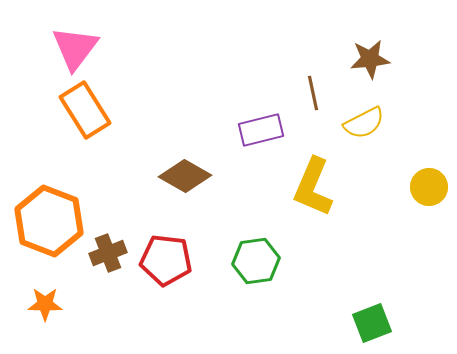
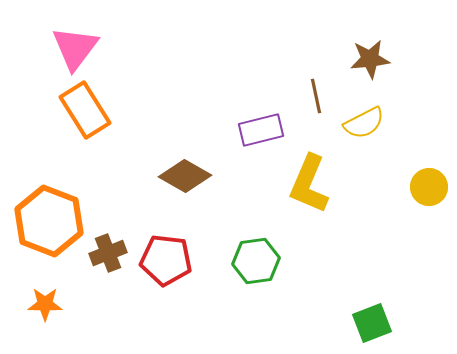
brown line: moved 3 px right, 3 px down
yellow L-shape: moved 4 px left, 3 px up
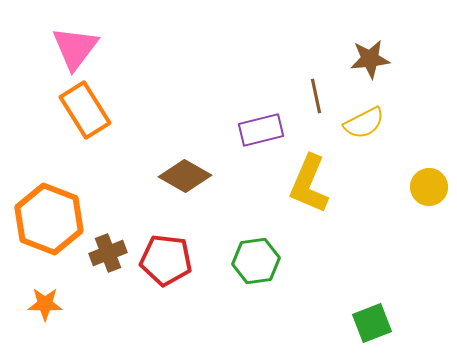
orange hexagon: moved 2 px up
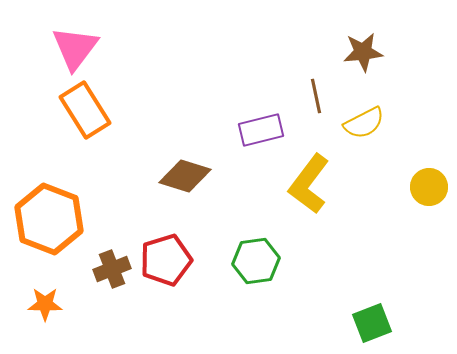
brown star: moved 7 px left, 7 px up
brown diamond: rotated 12 degrees counterclockwise
yellow L-shape: rotated 14 degrees clockwise
brown cross: moved 4 px right, 16 px down
red pentagon: rotated 24 degrees counterclockwise
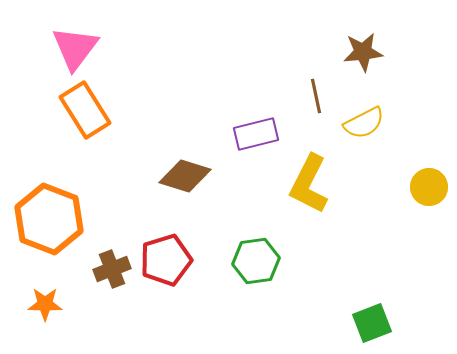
purple rectangle: moved 5 px left, 4 px down
yellow L-shape: rotated 10 degrees counterclockwise
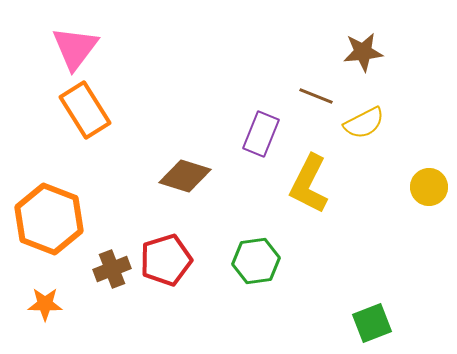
brown line: rotated 56 degrees counterclockwise
purple rectangle: moved 5 px right; rotated 54 degrees counterclockwise
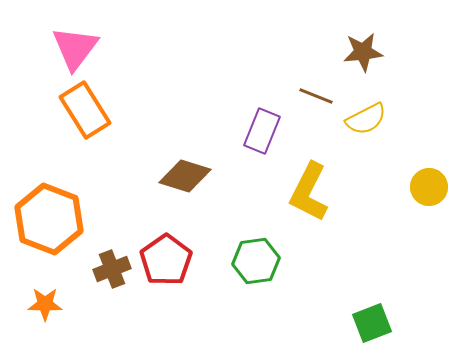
yellow semicircle: moved 2 px right, 4 px up
purple rectangle: moved 1 px right, 3 px up
yellow L-shape: moved 8 px down
red pentagon: rotated 18 degrees counterclockwise
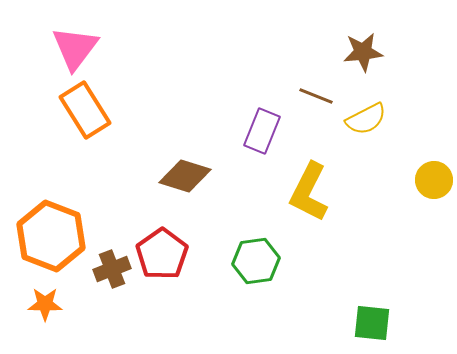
yellow circle: moved 5 px right, 7 px up
orange hexagon: moved 2 px right, 17 px down
red pentagon: moved 4 px left, 6 px up
green square: rotated 27 degrees clockwise
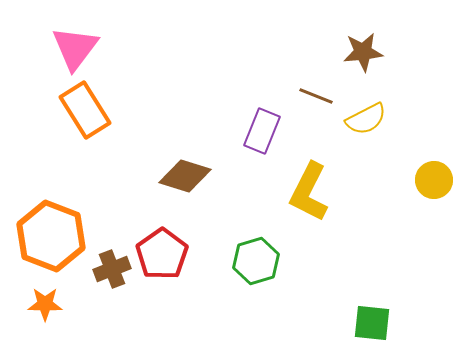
green hexagon: rotated 9 degrees counterclockwise
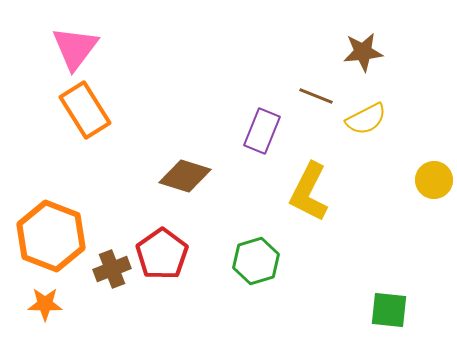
green square: moved 17 px right, 13 px up
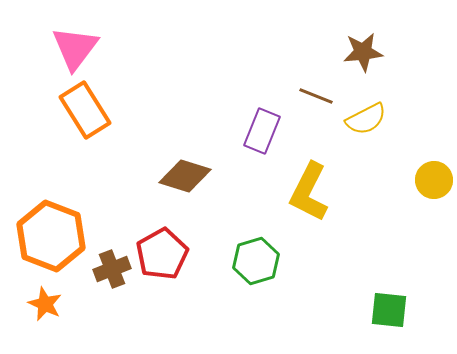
red pentagon: rotated 6 degrees clockwise
orange star: rotated 24 degrees clockwise
